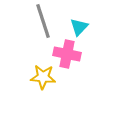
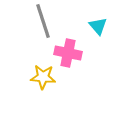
cyan triangle: moved 19 px right, 1 px up; rotated 24 degrees counterclockwise
pink cross: moved 1 px right, 1 px up
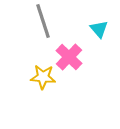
cyan triangle: moved 1 px right, 3 px down
pink cross: moved 1 px right, 4 px down; rotated 32 degrees clockwise
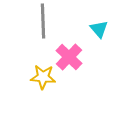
gray line: rotated 16 degrees clockwise
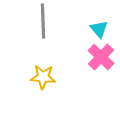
pink cross: moved 32 px right
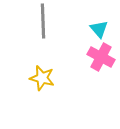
pink cross: rotated 16 degrees counterclockwise
yellow star: moved 1 px left, 1 px down; rotated 10 degrees clockwise
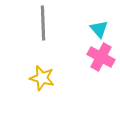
gray line: moved 2 px down
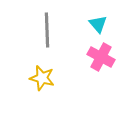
gray line: moved 4 px right, 7 px down
cyan triangle: moved 1 px left, 5 px up
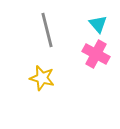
gray line: rotated 12 degrees counterclockwise
pink cross: moved 5 px left, 3 px up
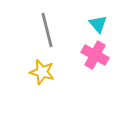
pink cross: moved 1 px left, 1 px down
yellow star: moved 6 px up
